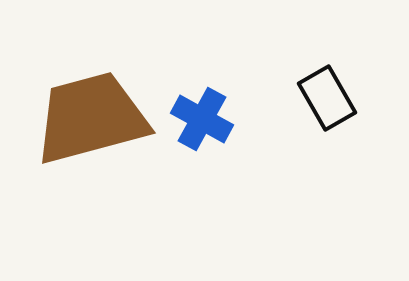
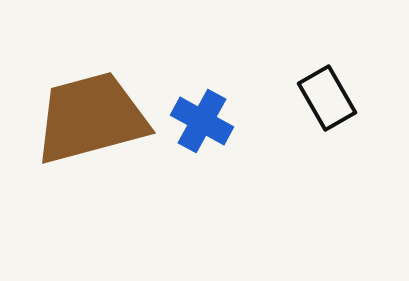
blue cross: moved 2 px down
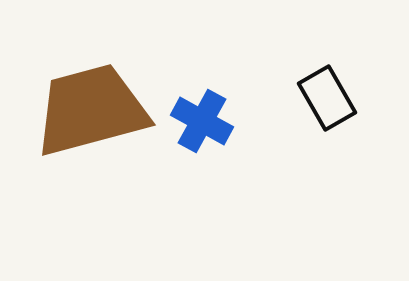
brown trapezoid: moved 8 px up
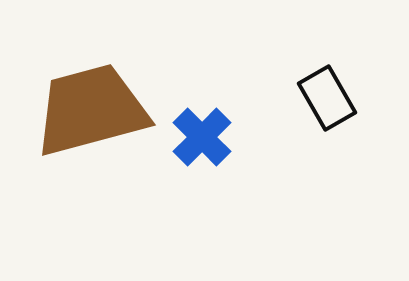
blue cross: moved 16 px down; rotated 16 degrees clockwise
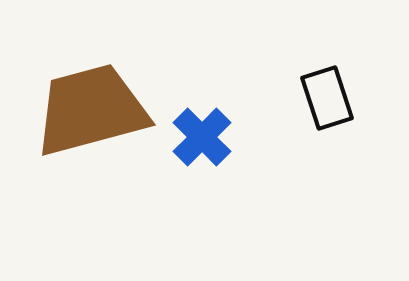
black rectangle: rotated 12 degrees clockwise
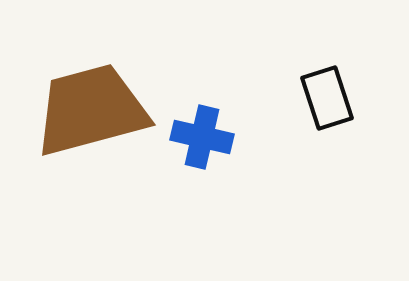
blue cross: rotated 32 degrees counterclockwise
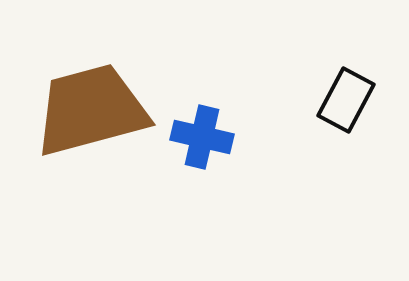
black rectangle: moved 19 px right, 2 px down; rotated 46 degrees clockwise
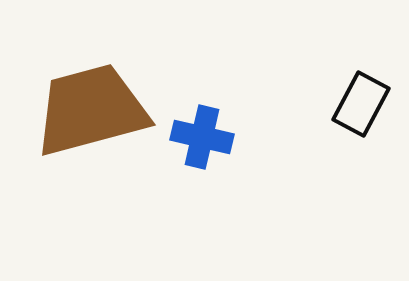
black rectangle: moved 15 px right, 4 px down
